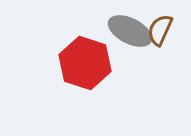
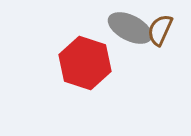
gray ellipse: moved 3 px up
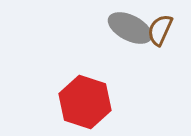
red hexagon: moved 39 px down
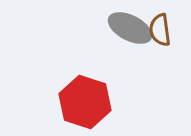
brown semicircle: rotated 32 degrees counterclockwise
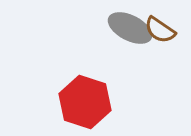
brown semicircle: rotated 48 degrees counterclockwise
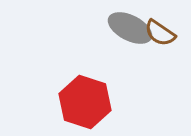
brown semicircle: moved 3 px down
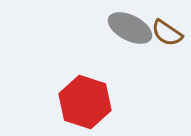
brown semicircle: moved 7 px right
